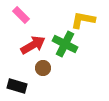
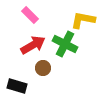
pink rectangle: moved 9 px right
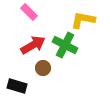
pink rectangle: moved 1 px left, 3 px up
green cross: moved 1 px down
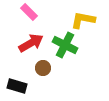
red arrow: moved 2 px left, 2 px up
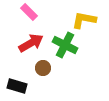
yellow L-shape: moved 1 px right
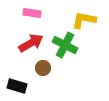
pink rectangle: moved 3 px right, 1 px down; rotated 36 degrees counterclockwise
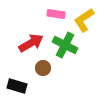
pink rectangle: moved 24 px right, 1 px down
yellow L-shape: rotated 45 degrees counterclockwise
